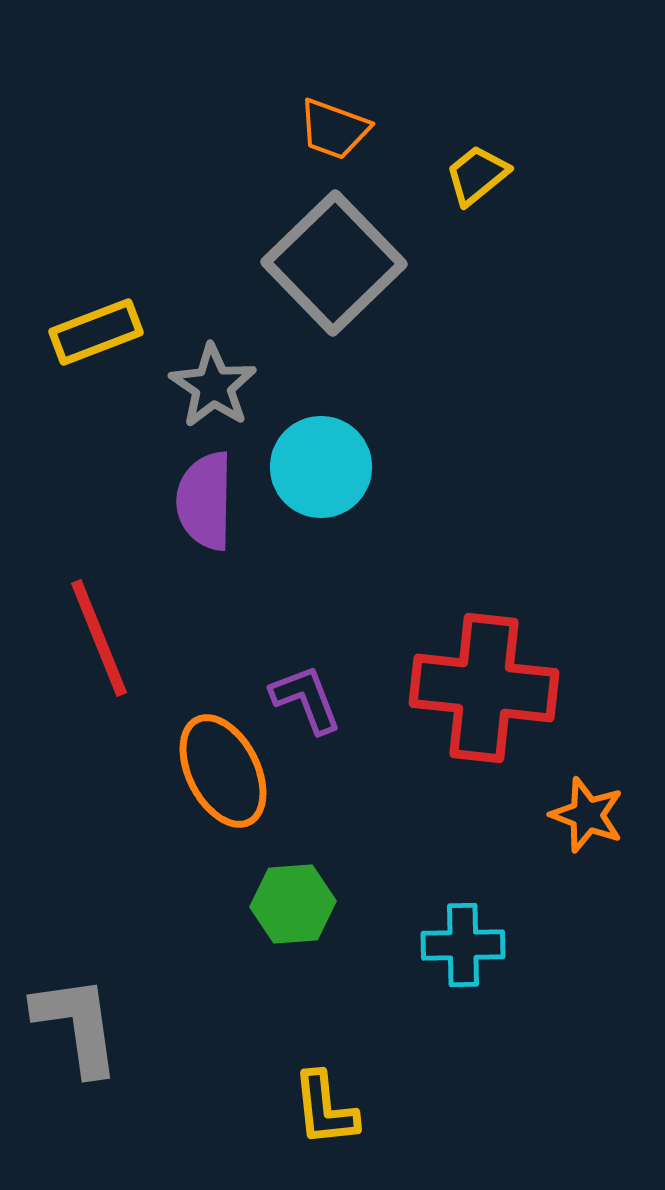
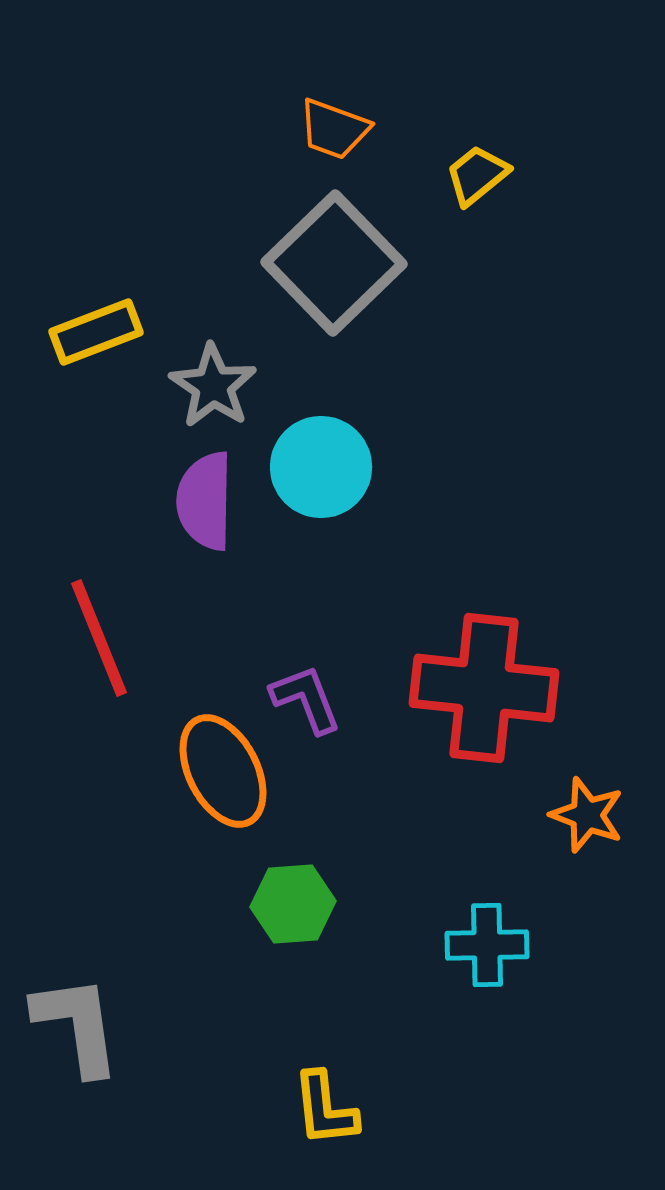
cyan cross: moved 24 px right
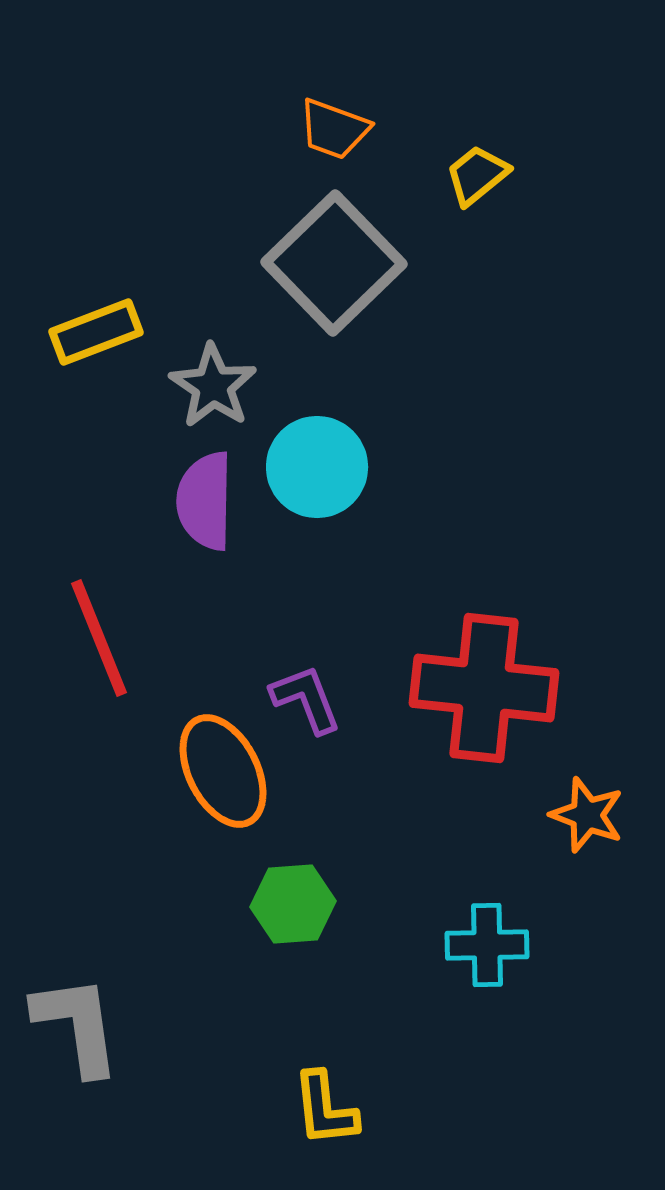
cyan circle: moved 4 px left
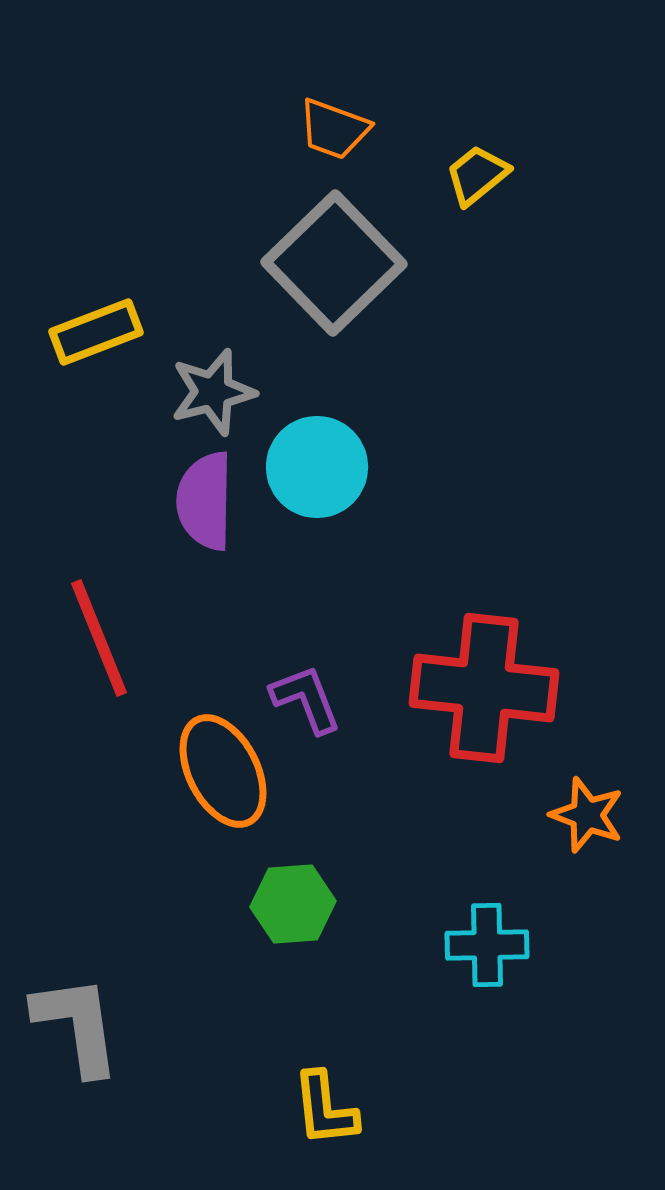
gray star: moved 6 px down; rotated 24 degrees clockwise
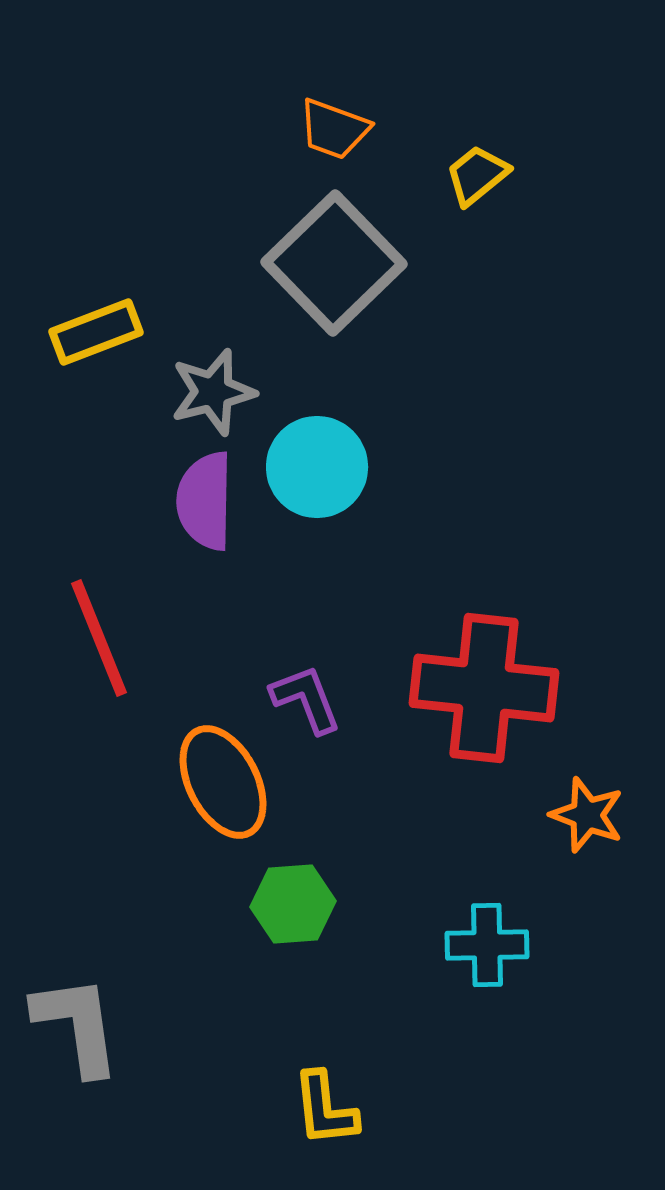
orange ellipse: moved 11 px down
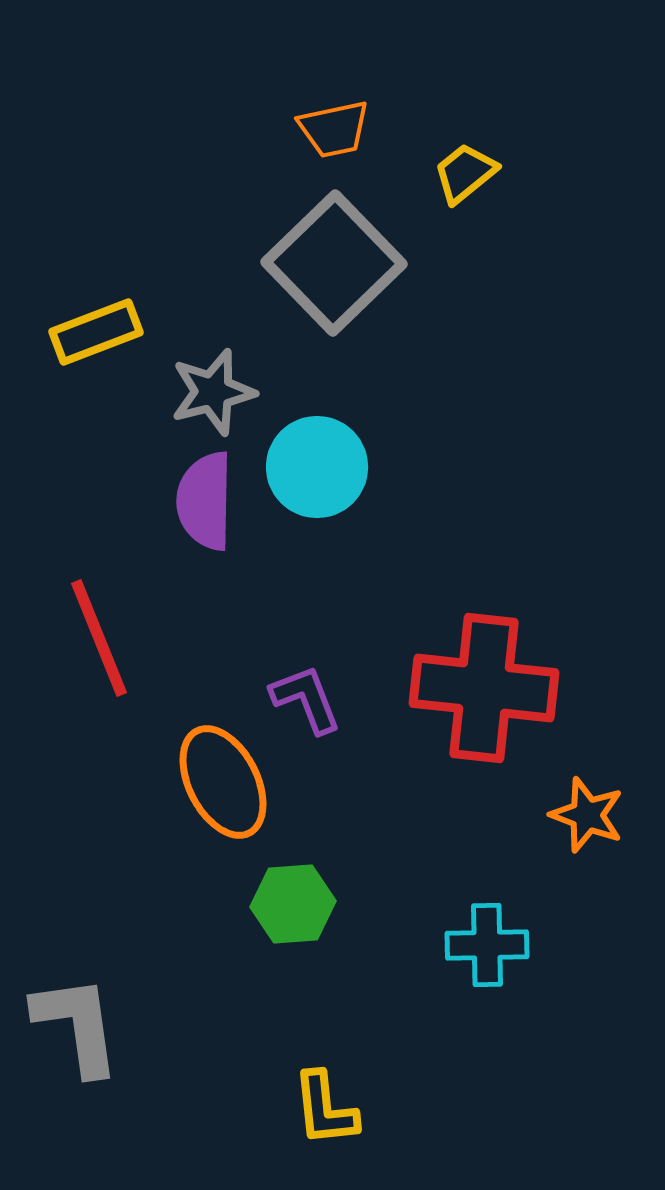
orange trapezoid: rotated 32 degrees counterclockwise
yellow trapezoid: moved 12 px left, 2 px up
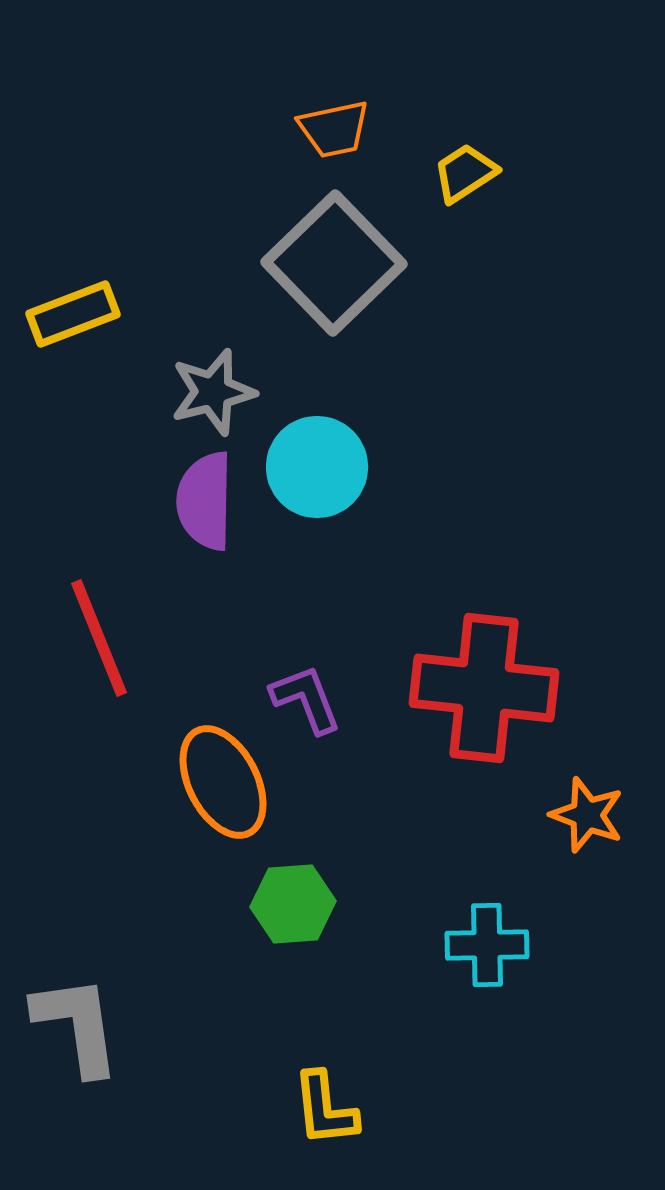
yellow trapezoid: rotated 6 degrees clockwise
yellow rectangle: moved 23 px left, 18 px up
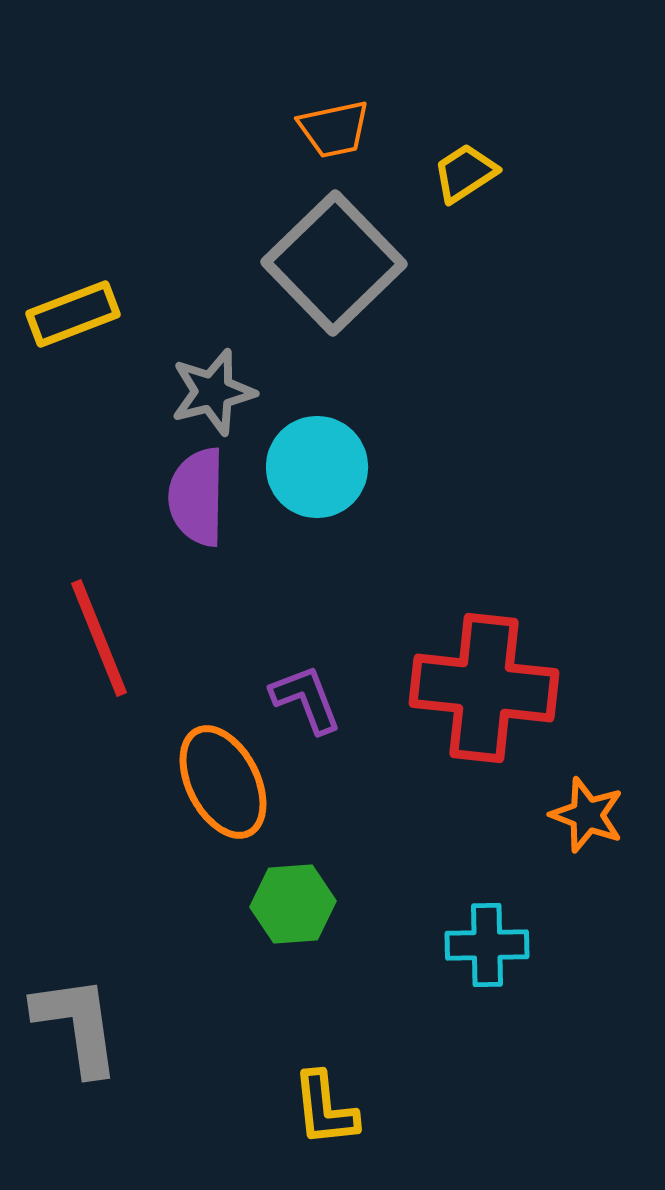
purple semicircle: moved 8 px left, 4 px up
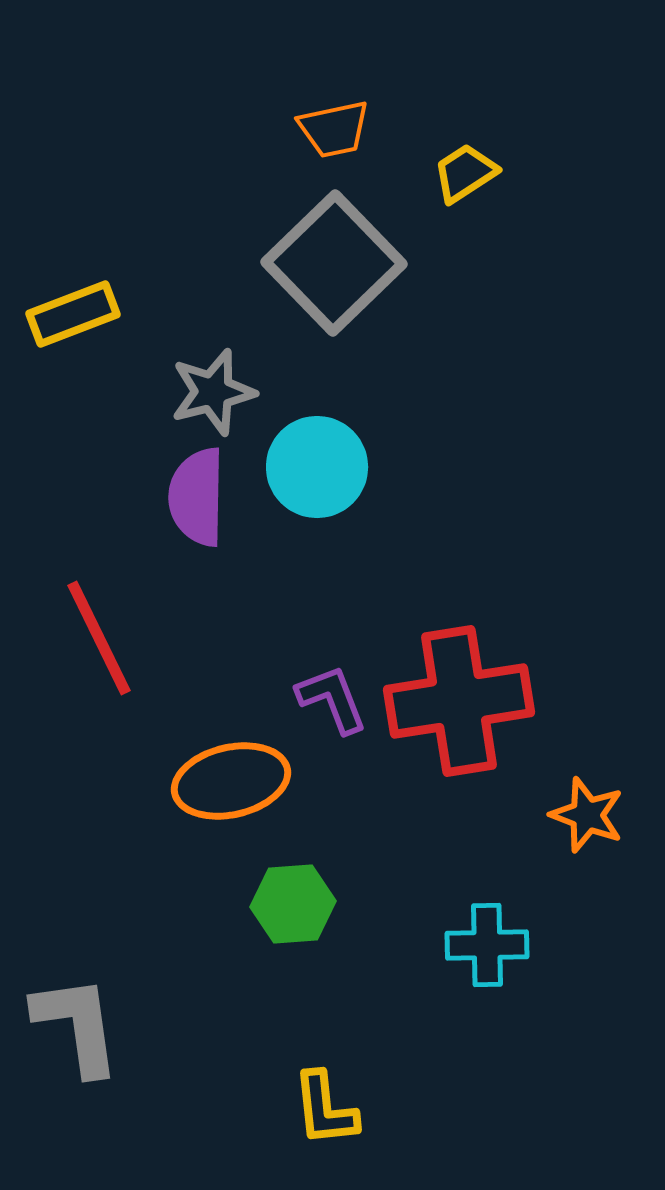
red line: rotated 4 degrees counterclockwise
red cross: moved 25 px left, 13 px down; rotated 15 degrees counterclockwise
purple L-shape: moved 26 px right
orange ellipse: moved 8 px right, 1 px up; rotated 76 degrees counterclockwise
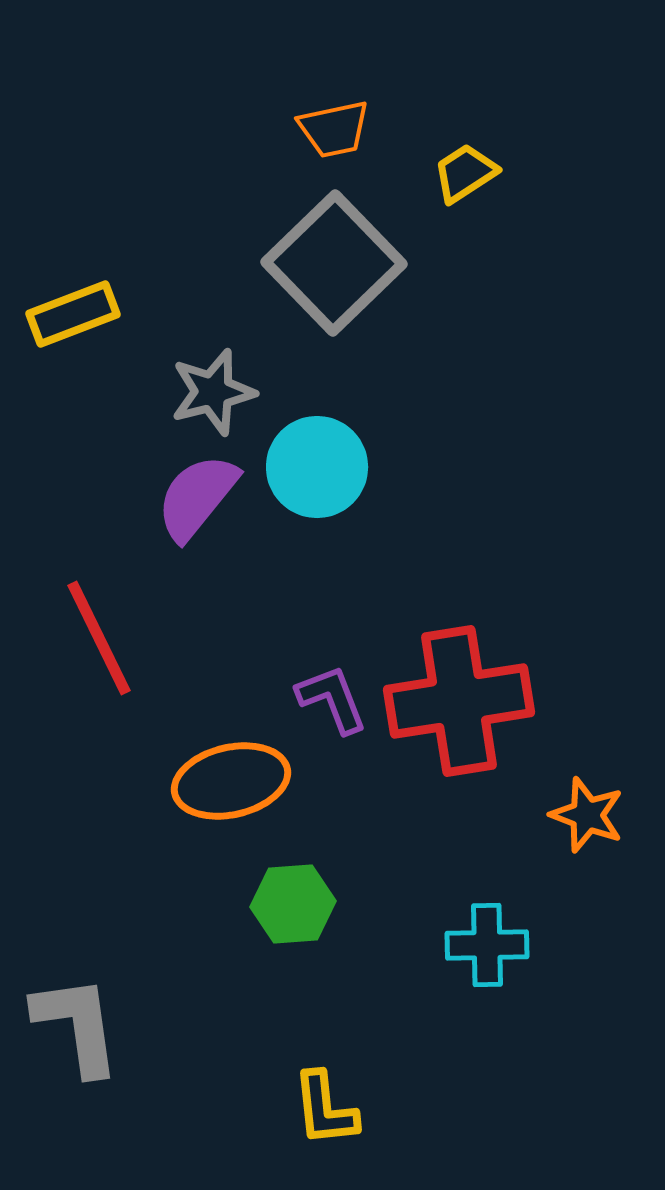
purple semicircle: rotated 38 degrees clockwise
